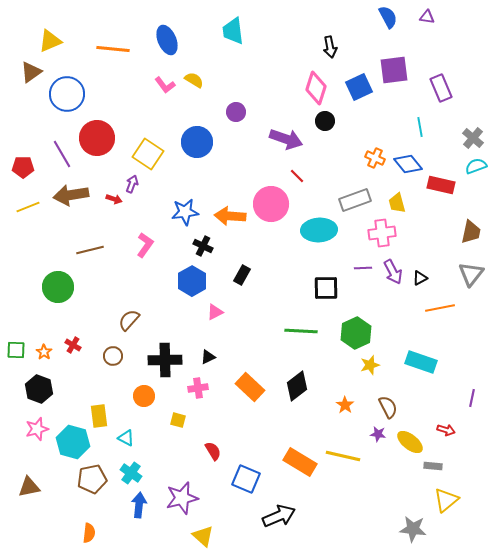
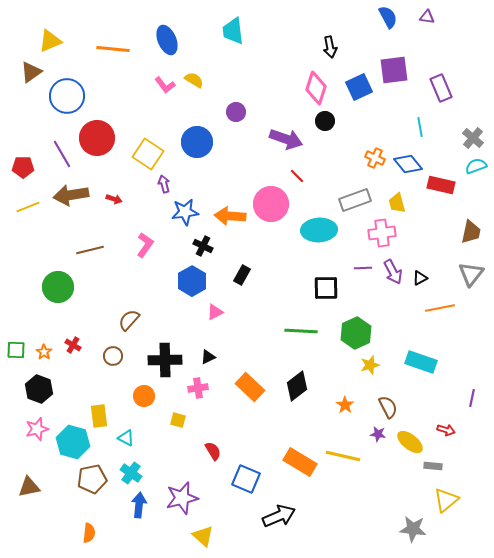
blue circle at (67, 94): moved 2 px down
purple arrow at (132, 184): moved 32 px right; rotated 36 degrees counterclockwise
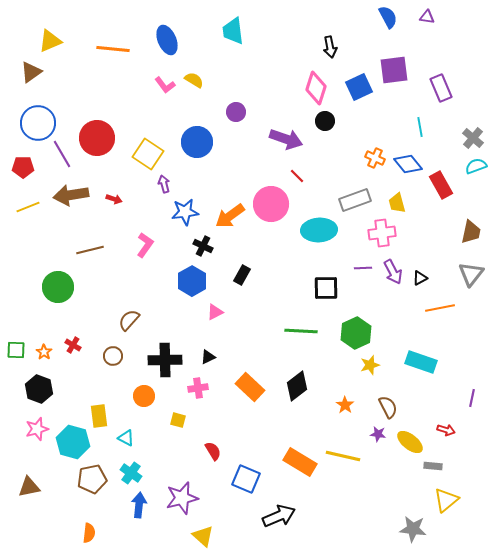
blue circle at (67, 96): moved 29 px left, 27 px down
red rectangle at (441, 185): rotated 48 degrees clockwise
orange arrow at (230, 216): rotated 40 degrees counterclockwise
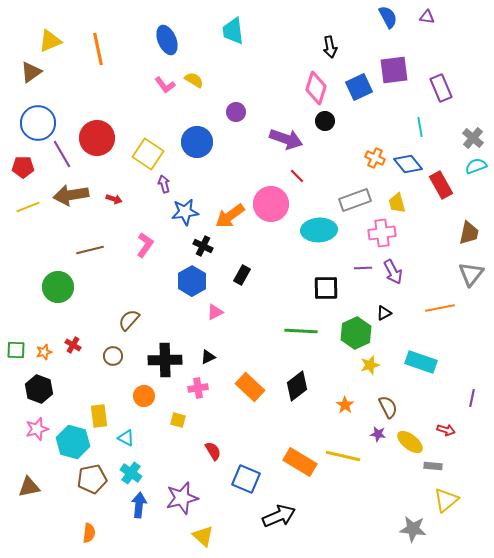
orange line at (113, 49): moved 15 px left; rotated 72 degrees clockwise
brown trapezoid at (471, 232): moved 2 px left, 1 px down
black triangle at (420, 278): moved 36 px left, 35 px down
orange star at (44, 352): rotated 21 degrees clockwise
